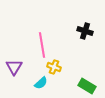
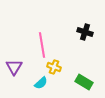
black cross: moved 1 px down
green rectangle: moved 3 px left, 4 px up
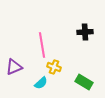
black cross: rotated 21 degrees counterclockwise
purple triangle: rotated 36 degrees clockwise
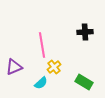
yellow cross: rotated 32 degrees clockwise
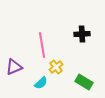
black cross: moved 3 px left, 2 px down
yellow cross: moved 2 px right
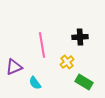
black cross: moved 2 px left, 3 px down
yellow cross: moved 11 px right, 5 px up
cyan semicircle: moved 6 px left; rotated 96 degrees clockwise
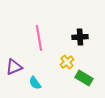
pink line: moved 3 px left, 7 px up
green rectangle: moved 4 px up
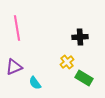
pink line: moved 22 px left, 10 px up
